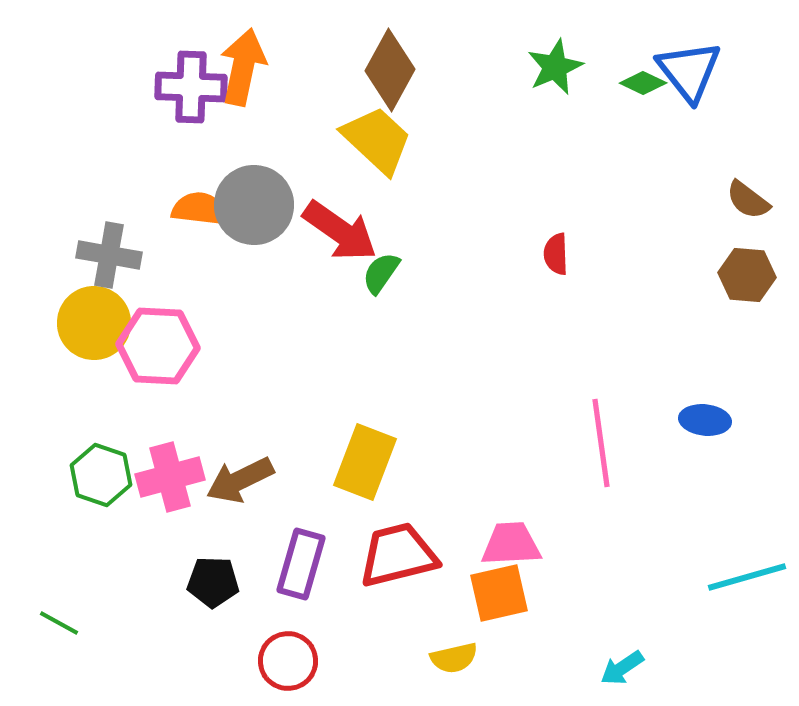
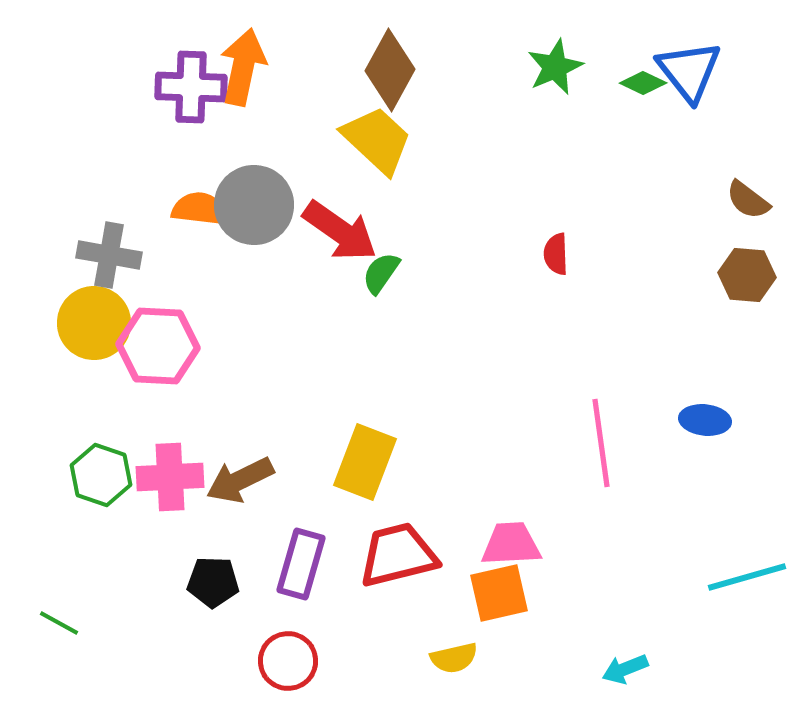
pink cross: rotated 12 degrees clockwise
cyan arrow: moved 3 px right, 1 px down; rotated 12 degrees clockwise
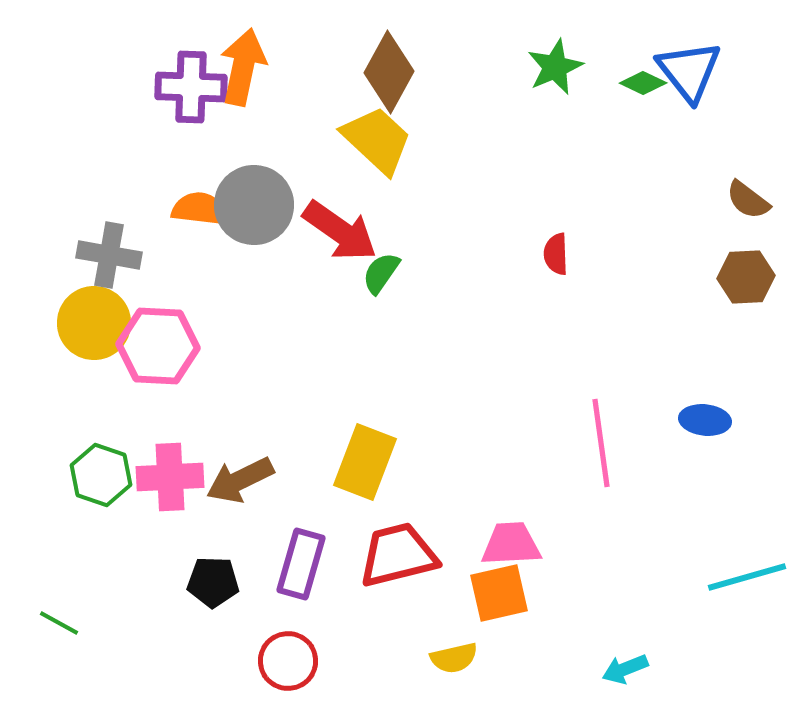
brown diamond: moved 1 px left, 2 px down
brown hexagon: moved 1 px left, 2 px down; rotated 8 degrees counterclockwise
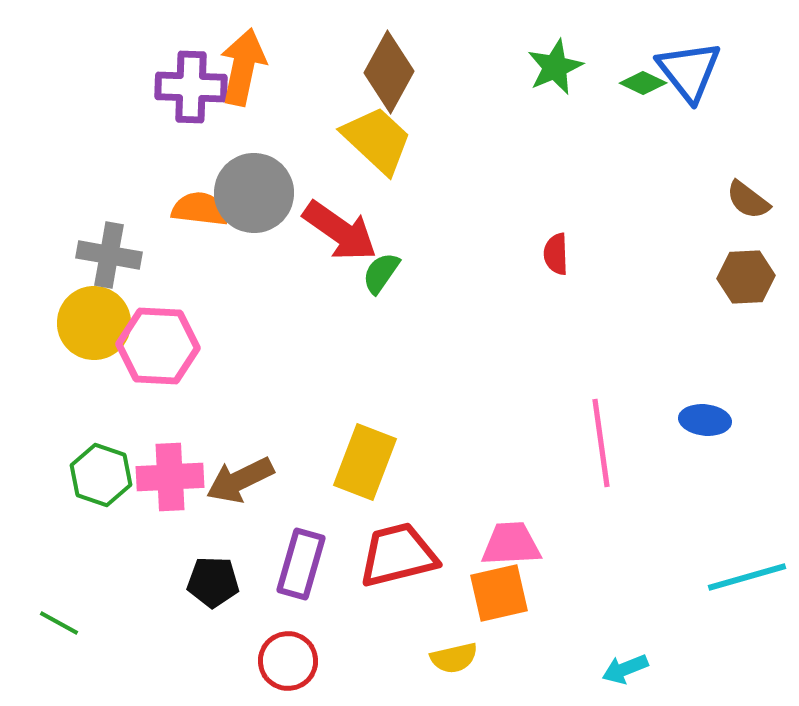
gray circle: moved 12 px up
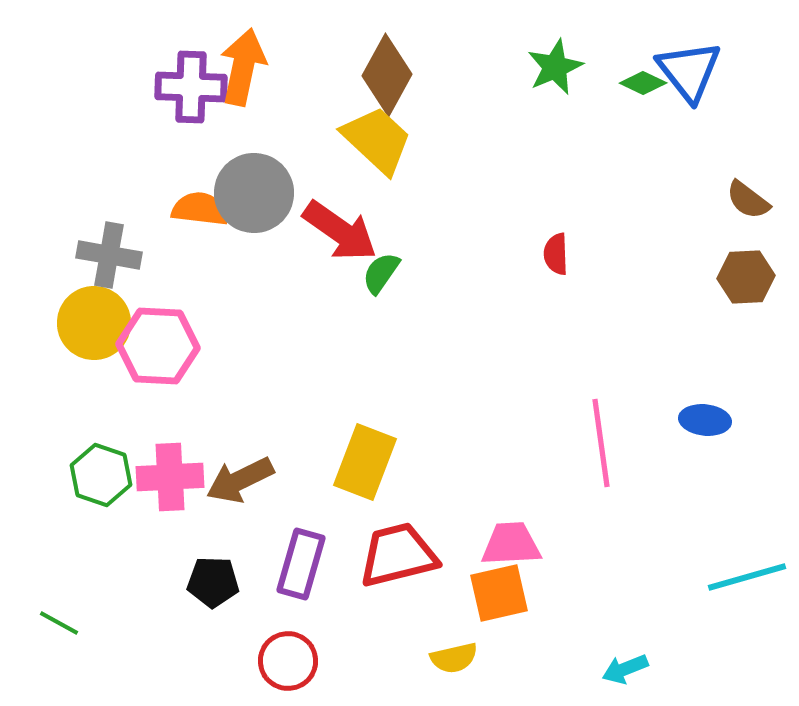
brown diamond: moved 2 px left, 3 px down
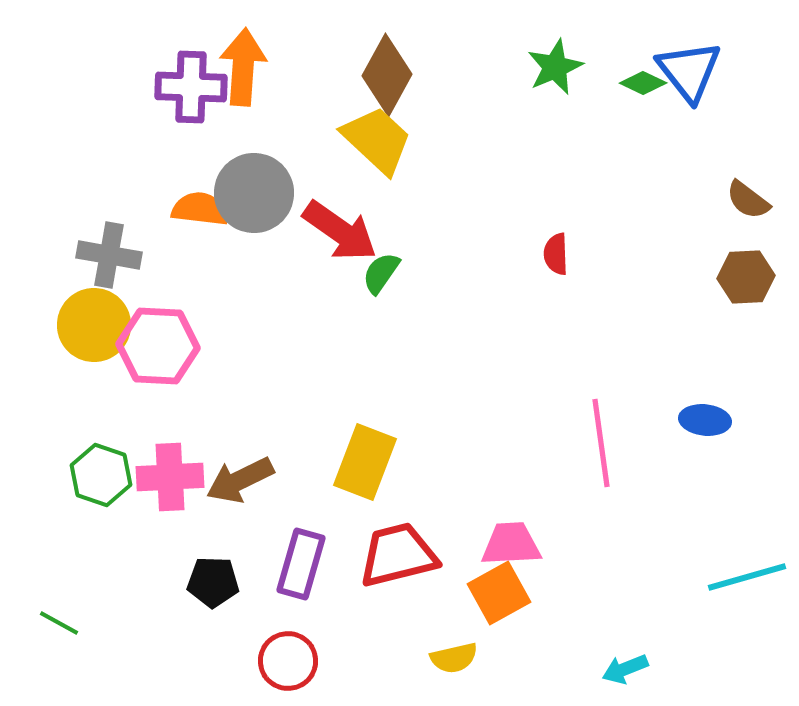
orange arrow: rotated 8 degrees counterclockwise
yellow circle: moved 2 px down
orange square: rotated 16 degrees counterclockwise
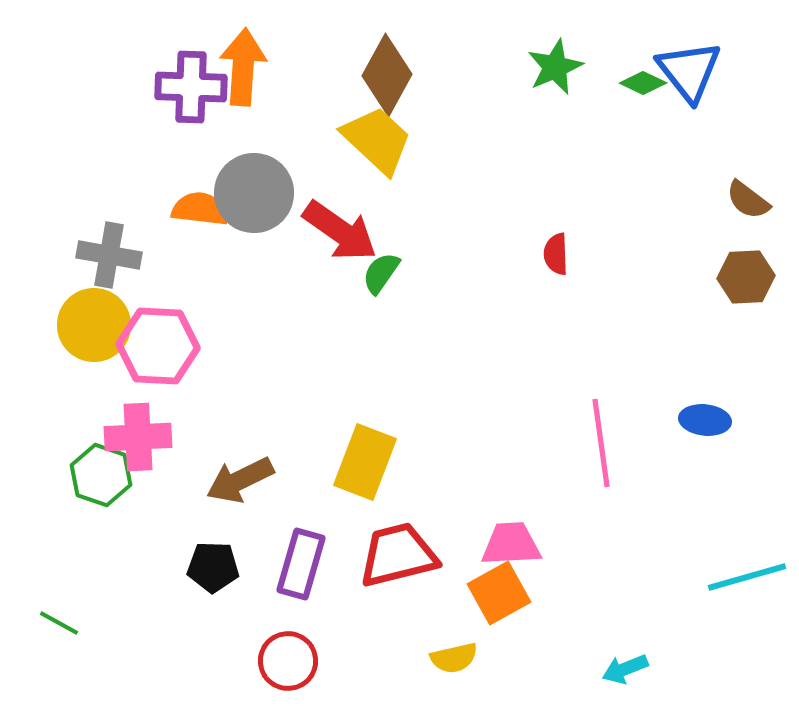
pink cross: moved 32 px left, 40 px up
black pentagon: moved 15 px up
